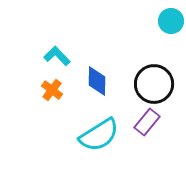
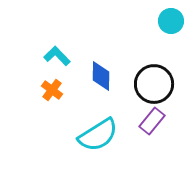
blue diamond: moved 4 px right, 5 px up
purple rectangle: moved 5 px right, 1 px up
cyan semicircle: moved 1 px left
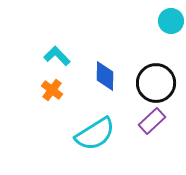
blue diamond: moved 4 px right
black circle: moved 2 px right, 1 px up
purple rectangle: rotated 8 degrees clockwise
cyan semicircle: moved 3 px left, 1 px up
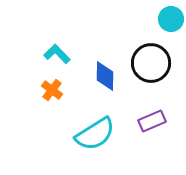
cyan circle: moved 2 px up
cyan L-shape: moved 2 px up
black circle: moved 5 px left, 20 px up
purple rectangle: rotated 20 degrees clockwise
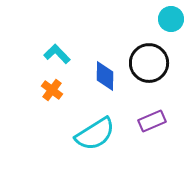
black circle: moved 2 px left
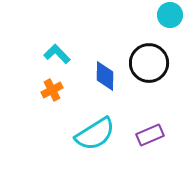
cyan circle: moved 1 px left, 4 px up
orange cross: rotated 25 degrees clockwise
purple rectangle: moved 2 px left, 14 px down
